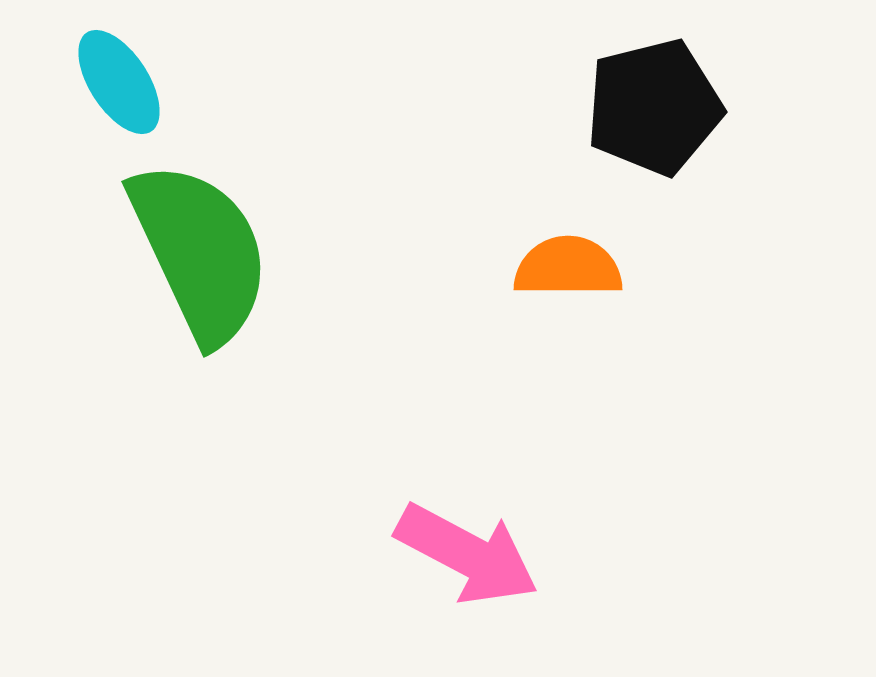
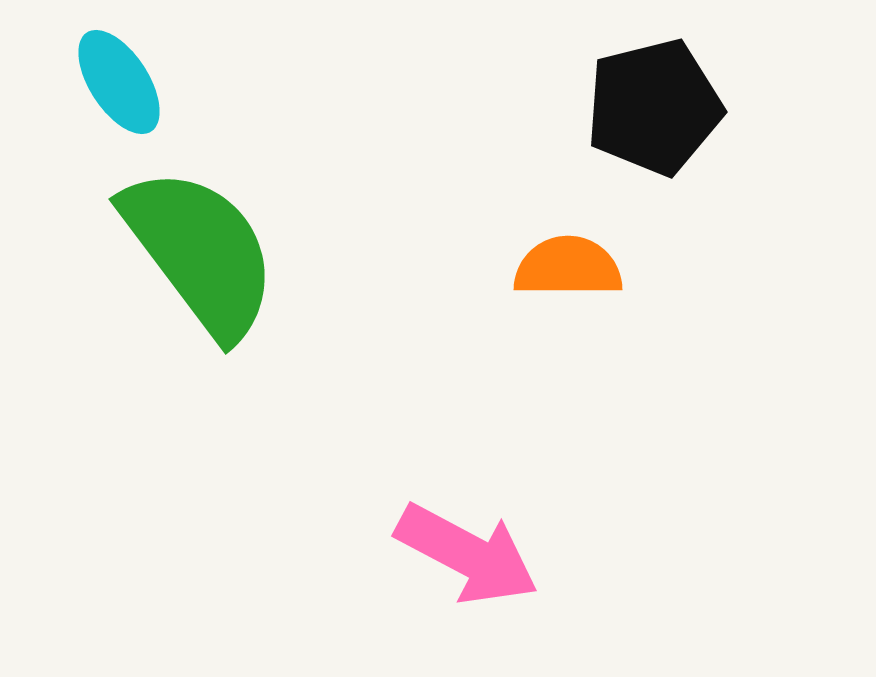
green semicircle: rotated 12 degrees counterclockwise
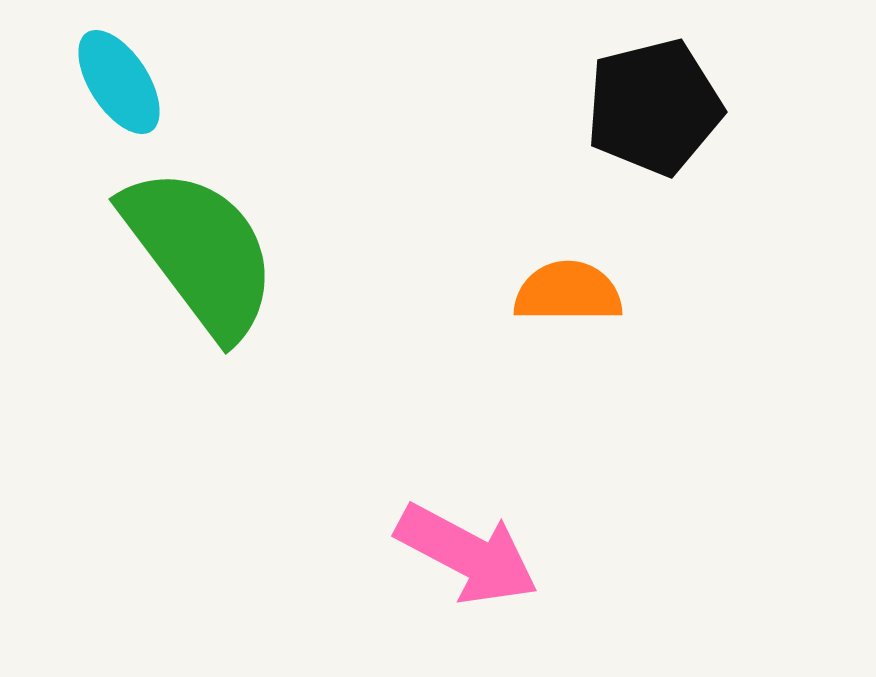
orange semicircle: moved 25 px down
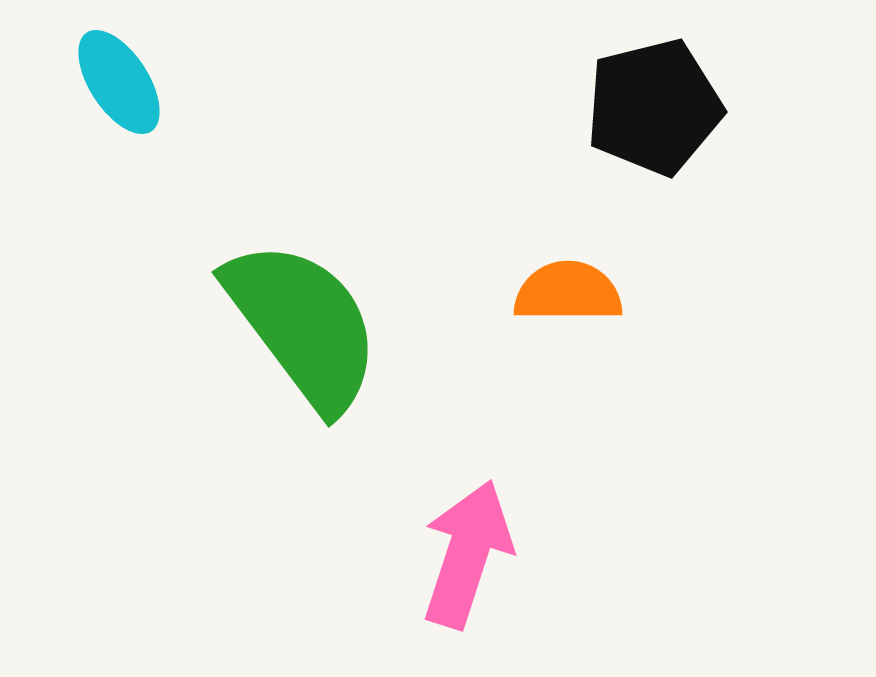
green semicircle: moved 103 px right, 73 px down
pink arrow: rotated 100 degrees counterclockwise
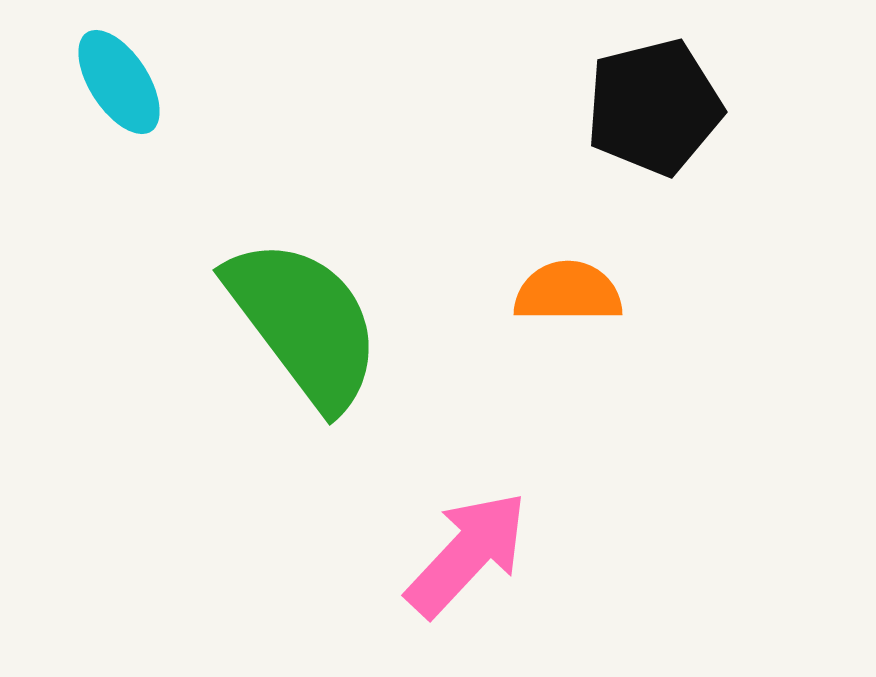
green semicircle: moved 1 px right, 2 px up
pink arrow: rotated 25 degrees clockwise
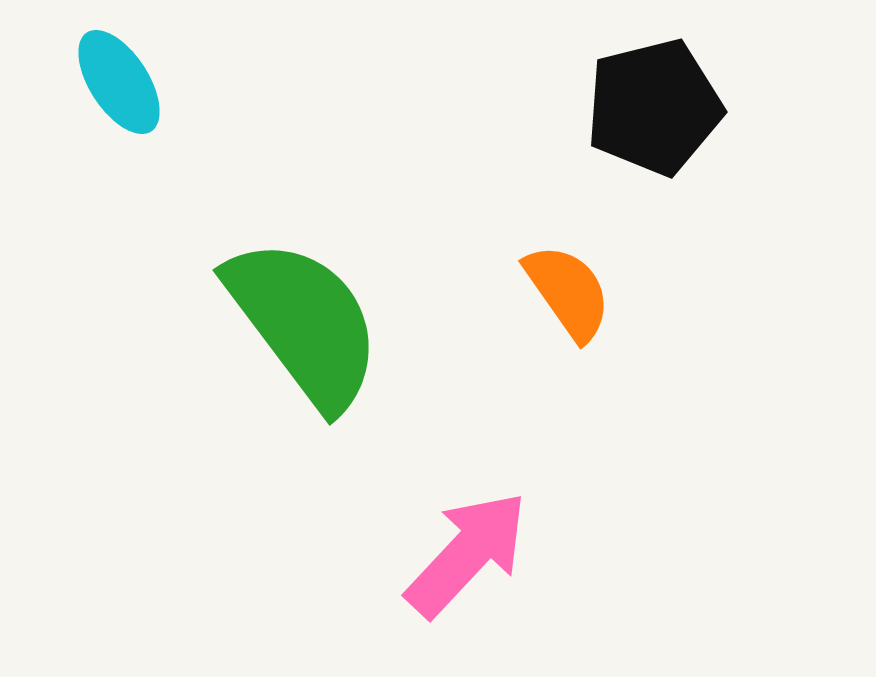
orange semicircle: rotated 55 degrees clockwise
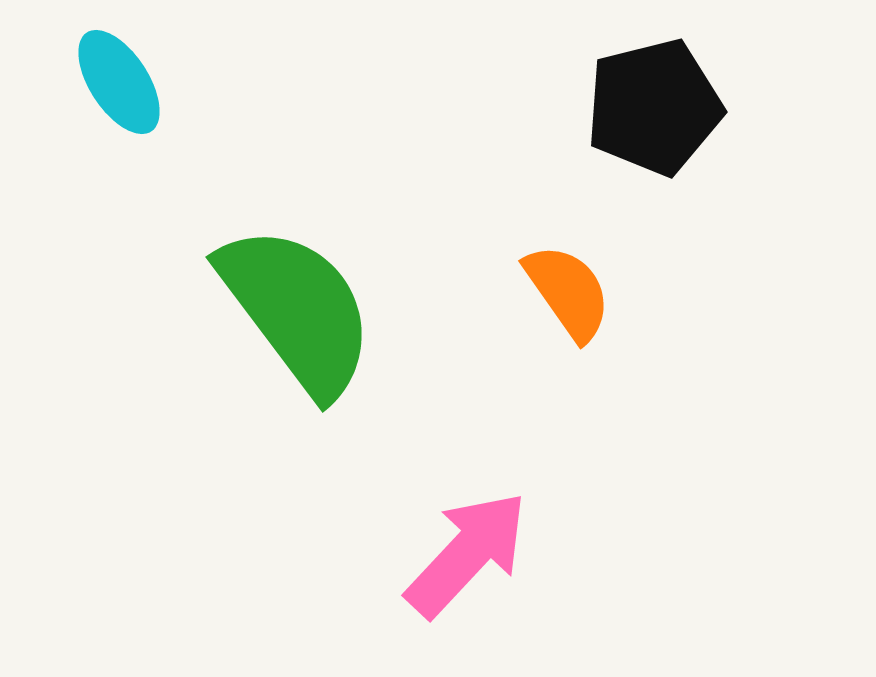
green semicircle: moved 7 px left, 13 px up
